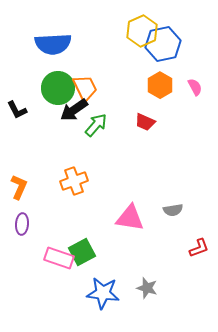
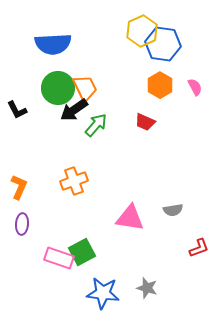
blue hexagon: rotated 20 degrees clockwise
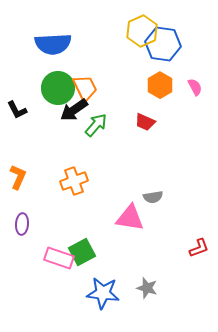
orange L-shape: moved 1 px left, 10 px up
gray semicircle: moved 20 px left, 13 px up
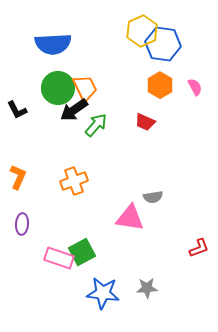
gray star: rotated 20 degrees counterclockwise
